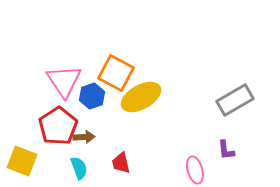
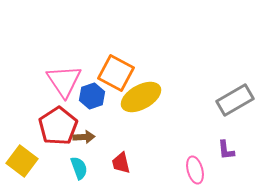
yellow square: rotated 16 degrees clockwise
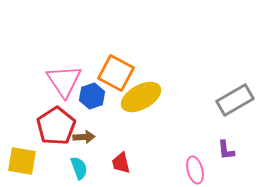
red pentagon: moved 2 px left
yellow square: rotated 28 degrees counterclockwise
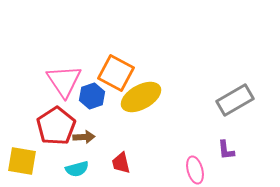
cyan semicircle: moved 2 px left, 1 px down; rotated 95 degrees clockwise
